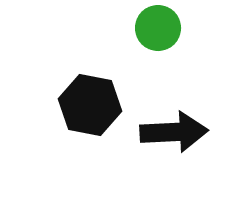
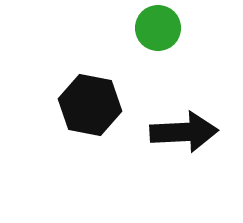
black arrow: moved 10 px right
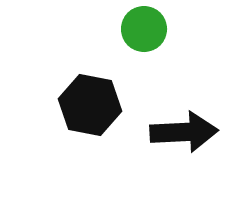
green circle: moved 14 px left, 1 px down
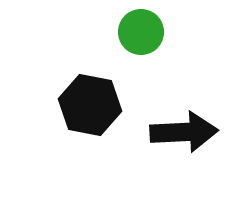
green circle: moved 3 px left, 3 px down
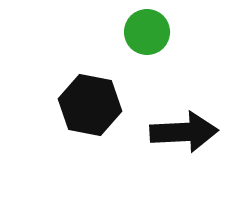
green circle: moved 6 px right
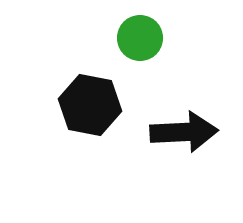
green circle: moved 7 px left, 6 px down
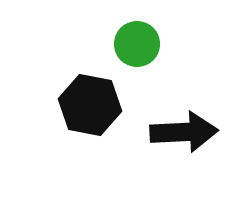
green circle: moved 3 px left, 6 px down
